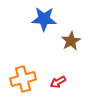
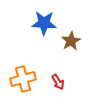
blue star: moved 4 px down
red arrow: rotated 91 degrees counterclockwise
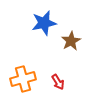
blue star: rotated 15 degrees counterclockwise
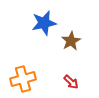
red arrow: moved 13 px right; rotated 14 degrees counterclockwise
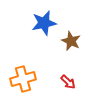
brown star: rotated 18 degrees counterclockwise
red arrow: moved 3 px left
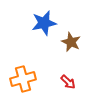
brown star: moved 1 px down
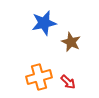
orange cross: moved 16 px right, 2 px up
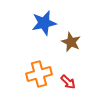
orange cross: moved 3 px up
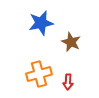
blue star: moved 3 px left
red arrow: rotated 49 degrees clockwise
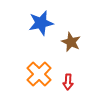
orange cross: rotated 30 degrees counterclockwise
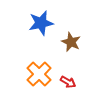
red arrow: rotated 63 degrees counterclockwise
